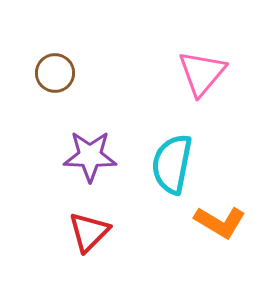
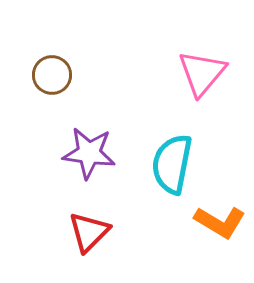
brown circle: moved 3 px left, 2 px down
purple star: moved 1 px left, 3 px up; rotated 6 degrees clockwise
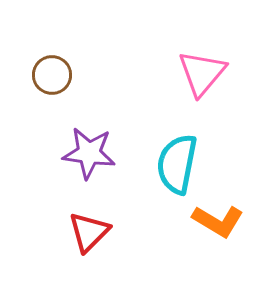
cyan semicircle: moved 5 px right
orange L-shape: moved 2 px left, 1 px up
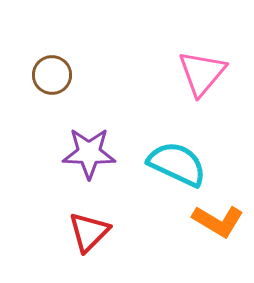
purple star: rotated 6 degrees counterclockwise
cyan semicircle: rotated 104 degrees clockwise
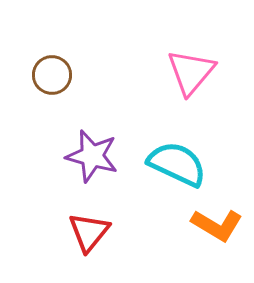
pink triangle: moved 11 px left, 1 px up
purple star: moved 3 px right, 3 px down; rotated 14 degrees clockwise
orange L-shape: moved 1 px left, 4 px down
red triangle: rotated 6 degrees counterclockwise
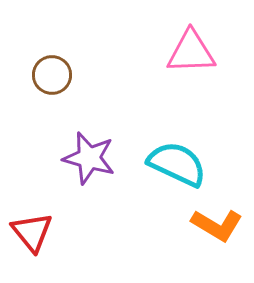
pink triangle: moved 20 px up; rotated 48 degrees clockwise
purple star: moved 3 px left, 2 px down
red triangle: moved 57 px left; rotated 18 degrees counterclockwise
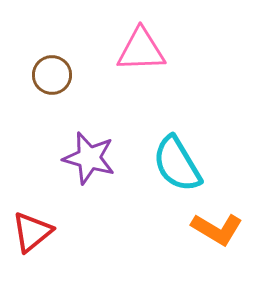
pink triangle: moved 50 px left, 2 px up
cyan semicircle: rotated 146 degrees counterclockwise
orange L-shape: moved 4 px down
red triangle: rotated 30 degrees clockwise
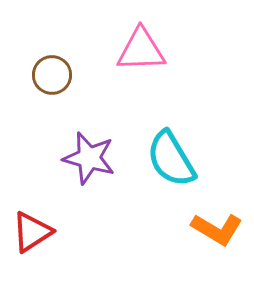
cyan semicircle: moved 6 px left, 5 px up
red triangle: rotated 6 degrees clockwise
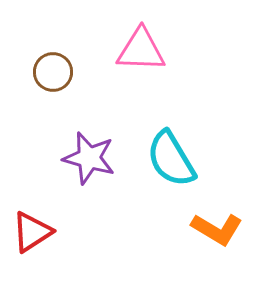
pink triangle: rotated 4 degrees clockwise
brown circle: moved 1 px right, 3 px up
